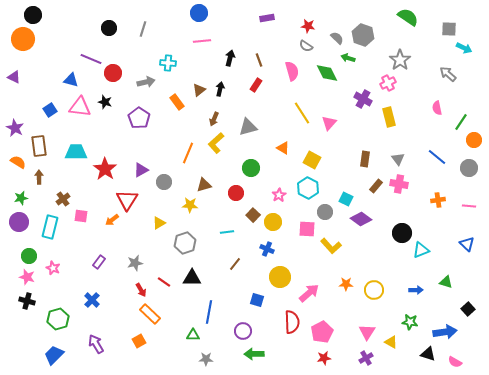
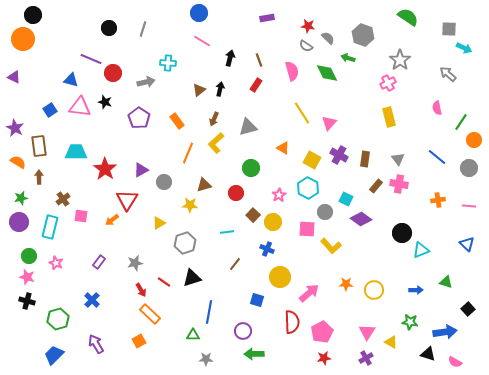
gray semicircle at (337, 38): moved 9 px left
pink line at (202, 41): rotated 36 degrees clockwise
purple cross at (363, 99): moved 24 px left, 56 px down
orange rectangle at (177, 102): moved 19 px down
pink star at (53, 268): moved 3 px right, 5 px up
black triangle at (192, 278): rotated 18 degrees counterclockwise
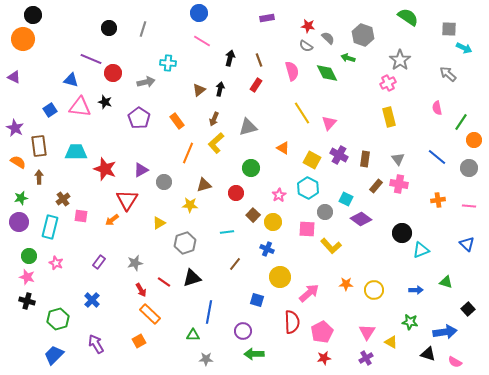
red star at (105, 169): rotated 15 degrees counterclockwise
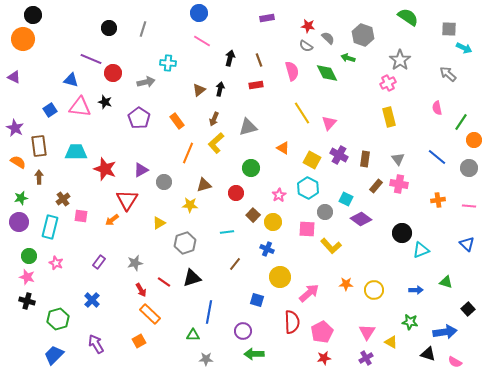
red rectangle at (256, 85): rotated 48 degrees clockwise
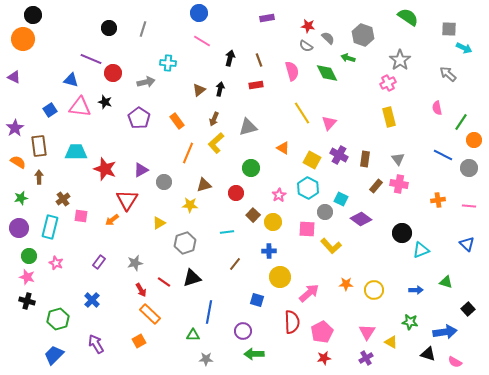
purple star at (15, 128): rotated 12 degrees clockwise
blue line at (437, 157): moved 6 px right, 2 px up; rotated 12 degrees counterclockwise
cyan square at (346, 199): moved 5 px left
purple circle at (19, 222): moved 6 px down
blue cross at (267, 249): moved 2 px right, 2 px down; rotated 24 degrees counterclockwise
